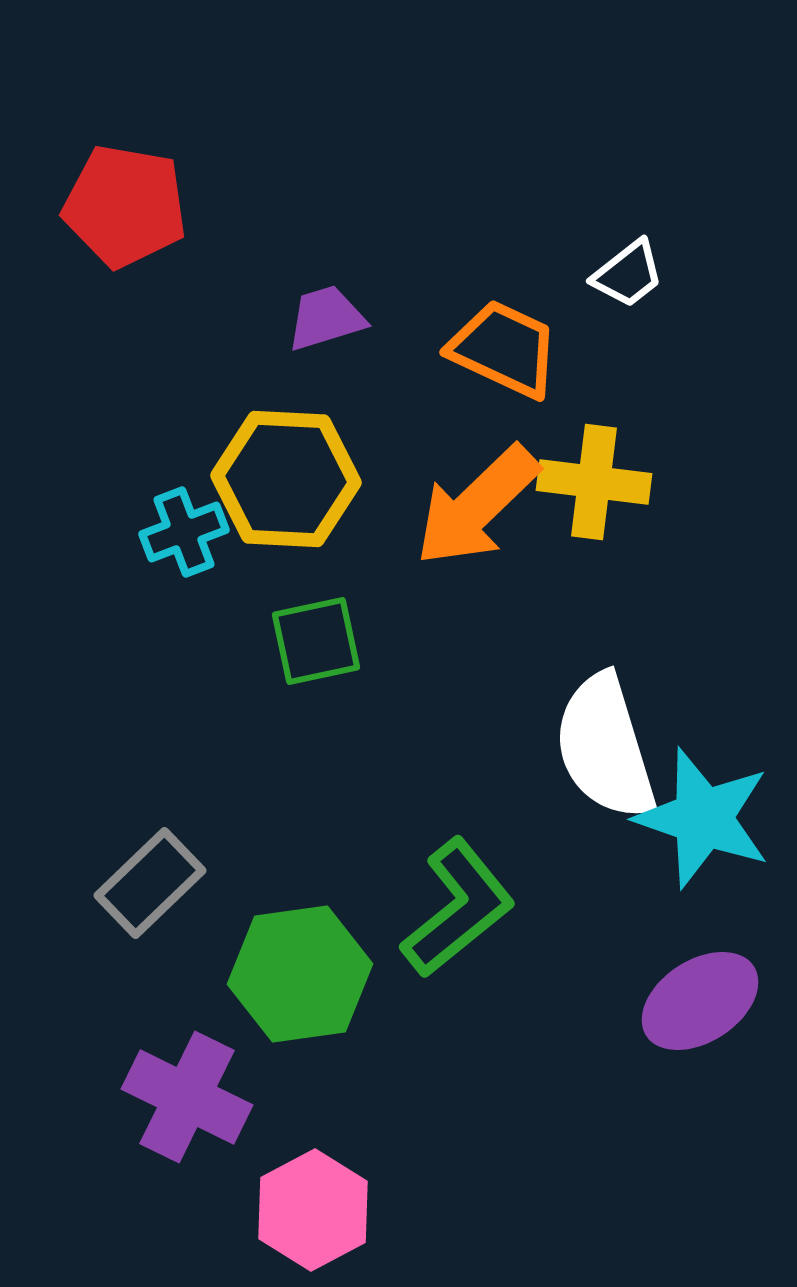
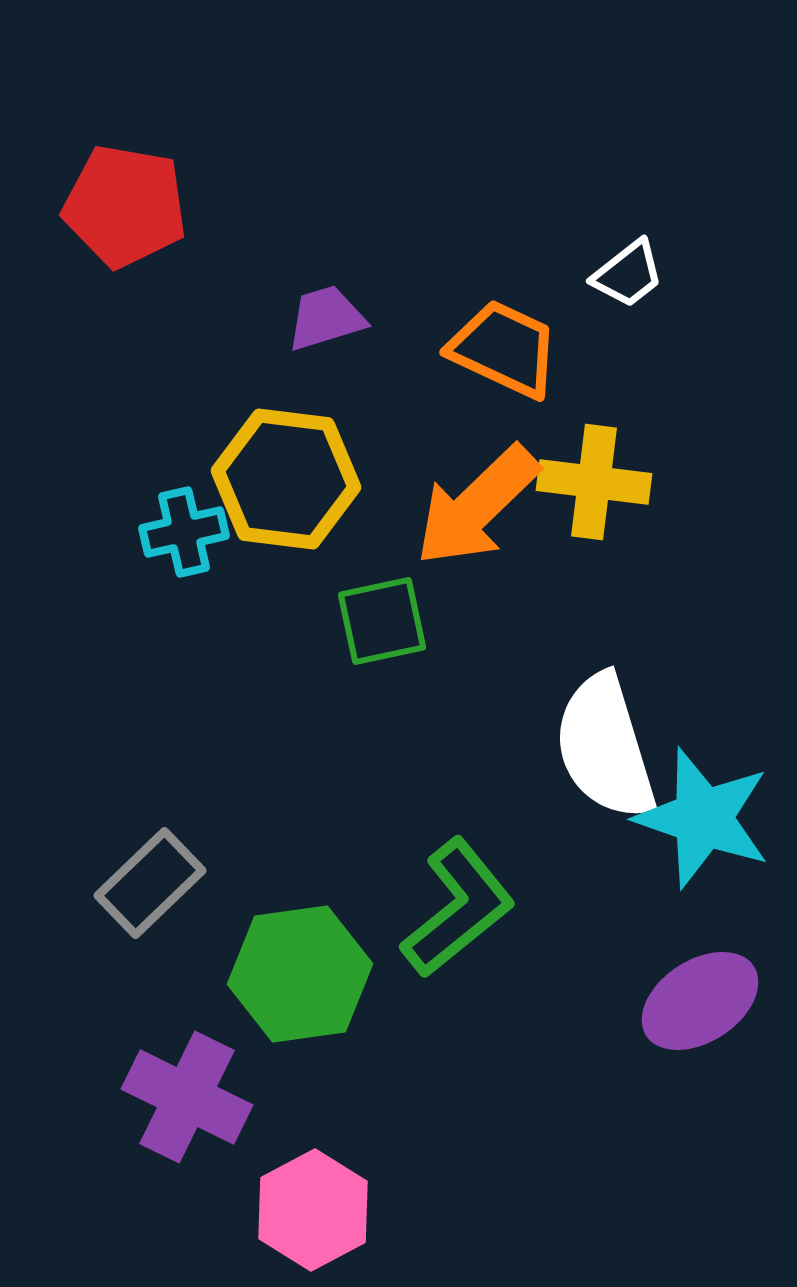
yellow hexagon: rotated 4 degrees clockwise
cyan cross: rotated 8 degrees clockwise
green square: moved 66 px right, 20 px up
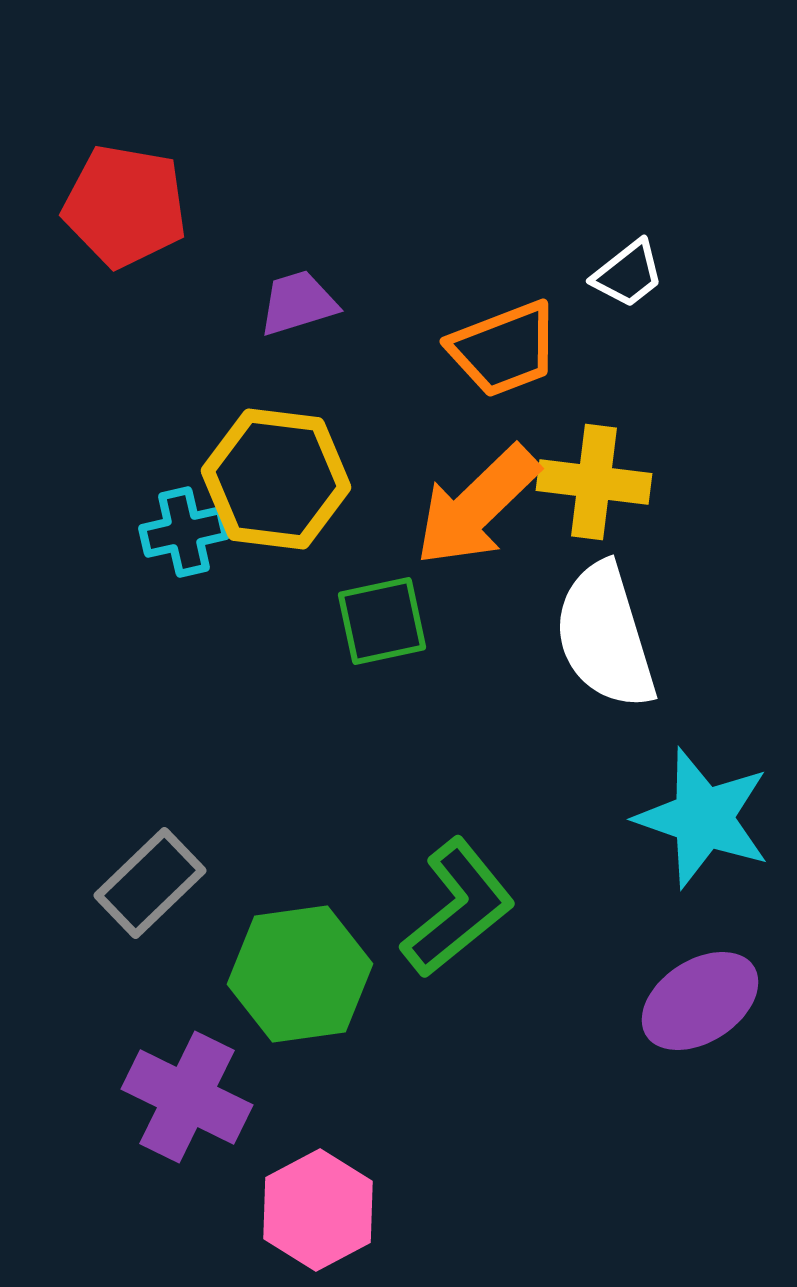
purple trapezoid: moved 28 px left, 15 px up
orange trapezoid: rotated 134 degrees clockwise
yellow hexagon: moved 10 px left
white semicircle: moved 111 px up
pink hexagon: moved 5 px right
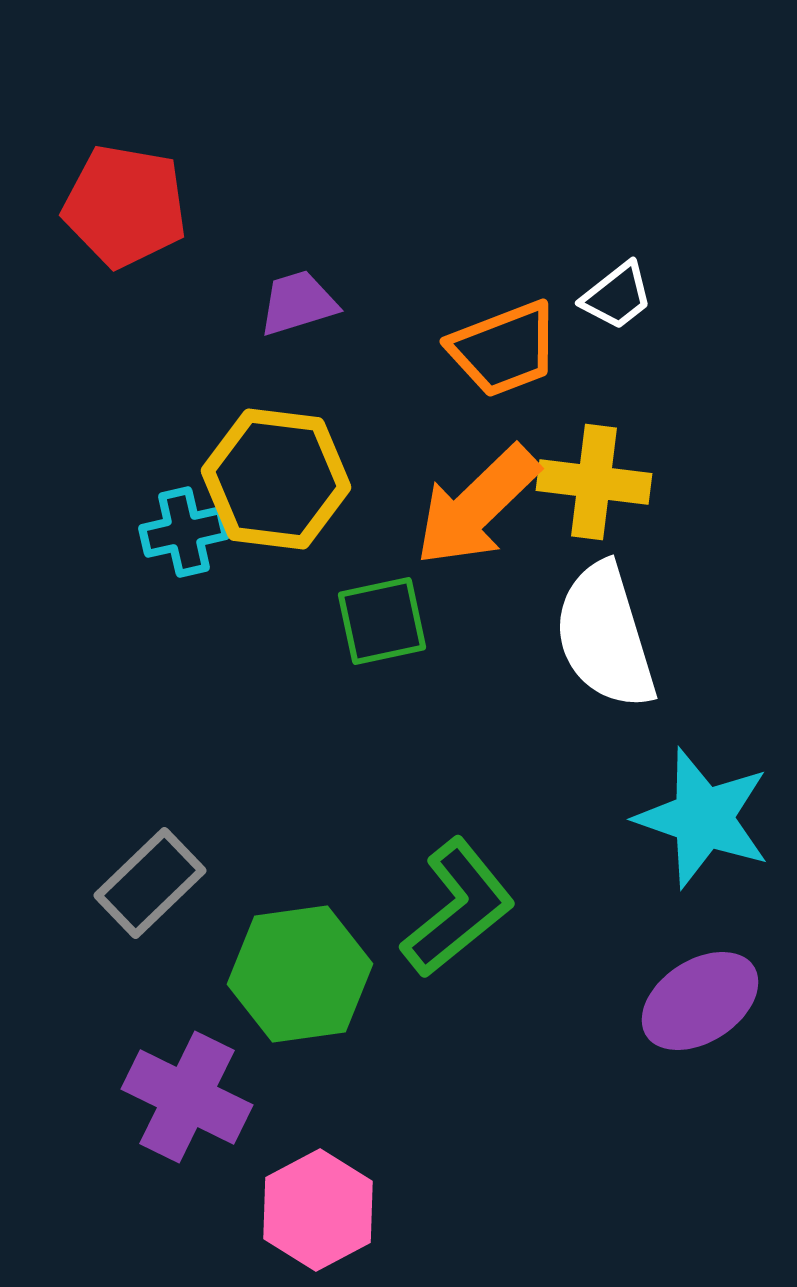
white trapezoid: moved 11 px left, 22 px down
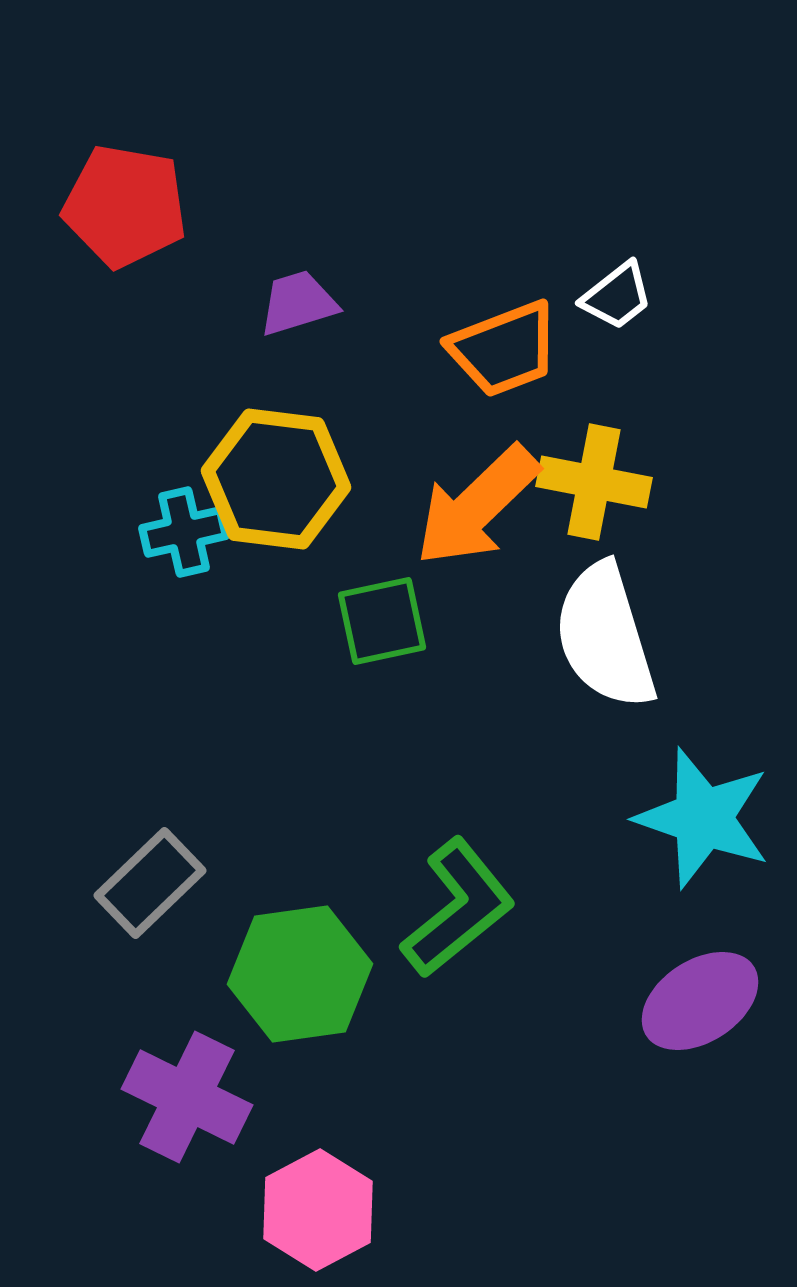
yellow cross: rotated 4 degrees clockwise
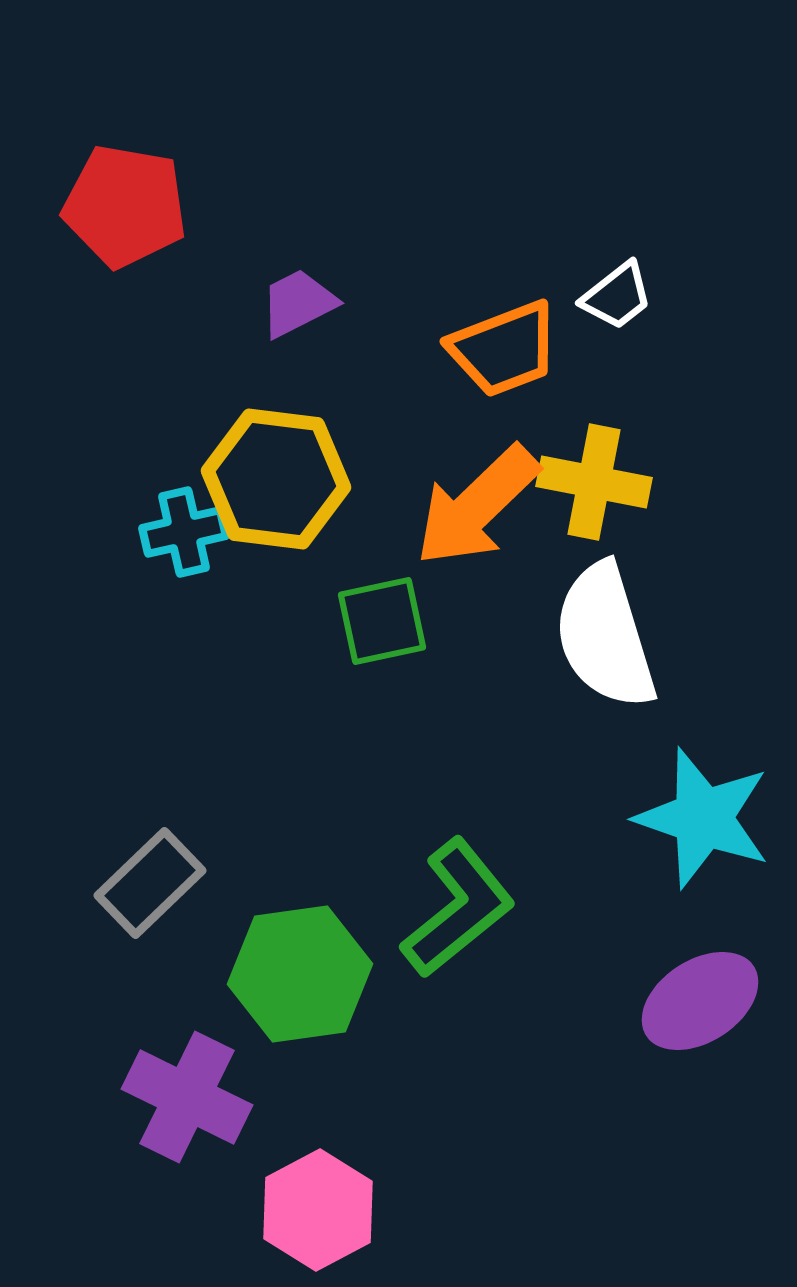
purple trapezoid: rotated 10 degrees counterclockwise
